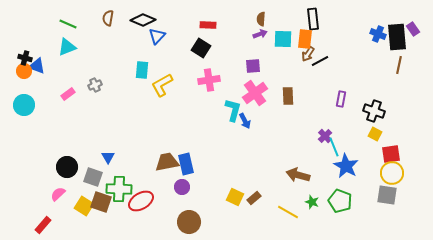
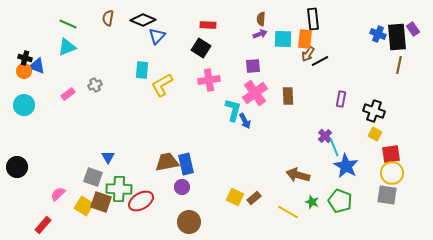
black circle at (67, 167): moved 50 px left
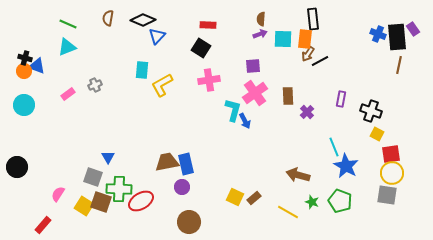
black cross at (374, 111): moved 3 px left
yellow square at (375, 134): moved 2 px right
purple cross at (325, 136): moved 18 px left, 24 px up
pink semicircle at (58, 194): rotated 14 degrees counterclockwise
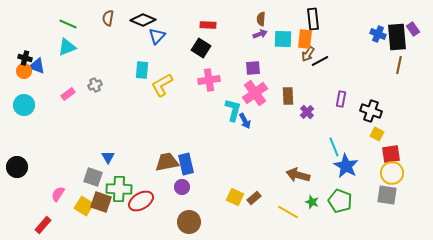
purple square at (253, 66): moved 2 px down
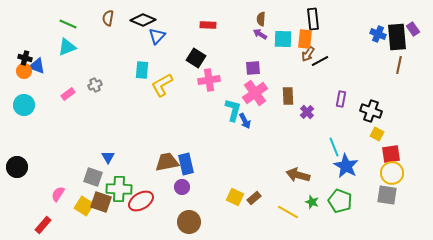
purple arrow at (260, 34): rotated 128 degrees counterclockwise
black square at (201, 48): moved 5 px left, 10 px down
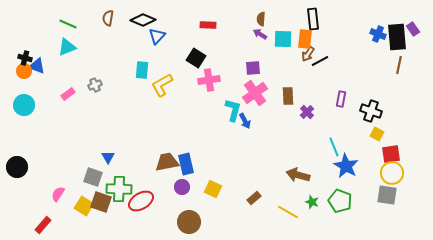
yellow square at (235, 197): moved 22 px left, 8 px up
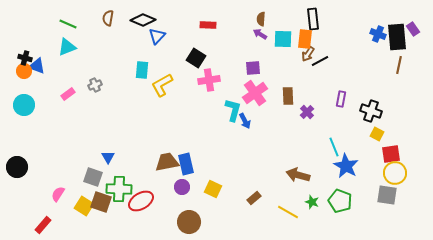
yellow circle at (392, 173): moved 3 px right
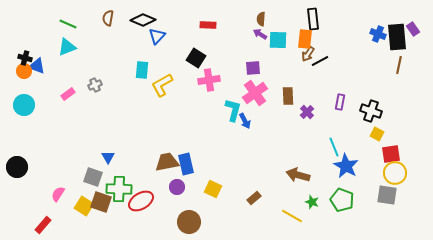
cyan square at (283, 39): moved 5 px left, 1 px down
purple rectangle at (341, 99): moved 1 px left, 3 px down
purple circle at (182, 187): moved 5 px left
green pentagon at (340, 201): moved 2 px right, 1 px up
yellow line at (288, 212): moved 4 px right, 4 px down
